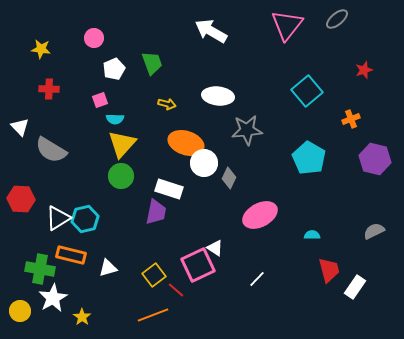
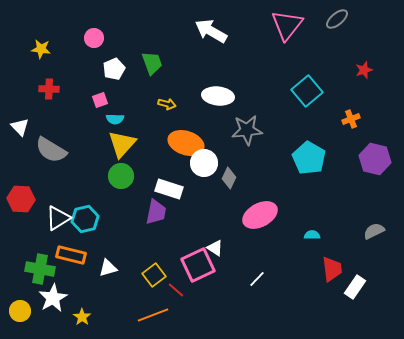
red trapezoid at (329, 270): moved 3 px right, 1 px up; rotated 8 degrees clockwise
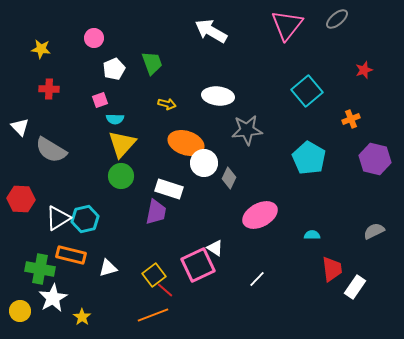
red line at (176, 290): moved 11 px left
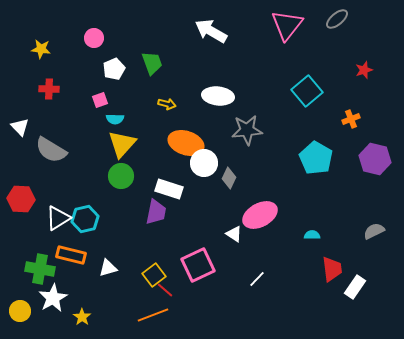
cyan pentagon at (309, 158): moved 7 px right
white triangle at (215, 248): moved 19 px right, 14 px up
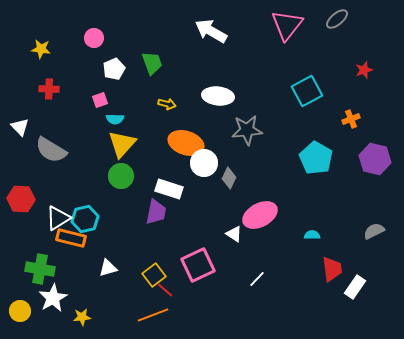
cyan square at (307, 91): rotated 12 degrees clockwise
orange rectangle at (71, 255): moved 17 px up
yellow star at (82, 317): rotated 30 degrees clockwise
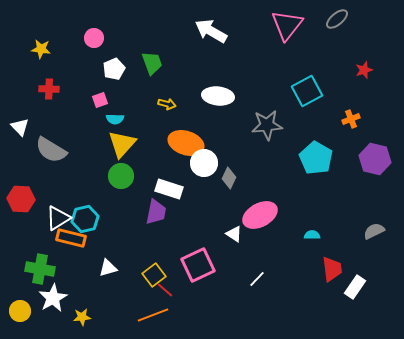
gray star at (247, 130): moved 20 px right, 5 px up
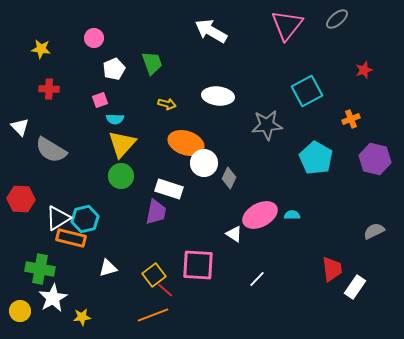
cyan semicircle at (312, 235): moved 20 px left, 20 px up
pink square at (198, 265): rotated 28 degrees clockwise
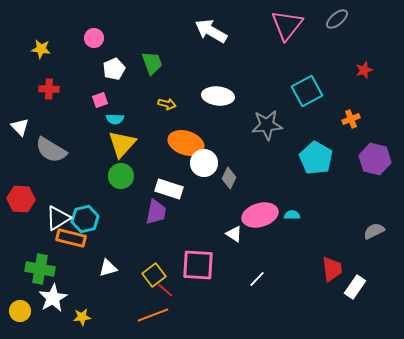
pink ellipse at (260, 215): rotated 12 degrees clockwise
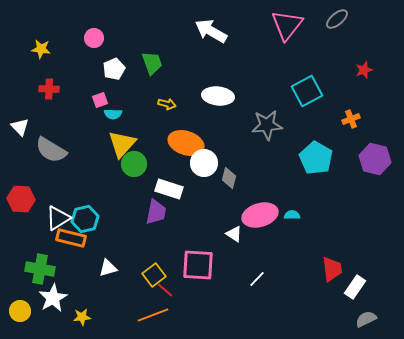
cyan semicircle at (115, 119): moved 2 px left, 5 px up
green circle at (121, 176): moved 13 px right, 12 px up
gray diamond at (229, 178): rotated 10 degrees counterclockwise
gray semicircle at (374, 231): moved 8 px left, 88 px down
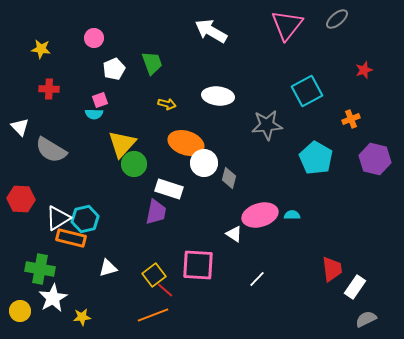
cyan semicircle at (113, 114): moved 19 px left
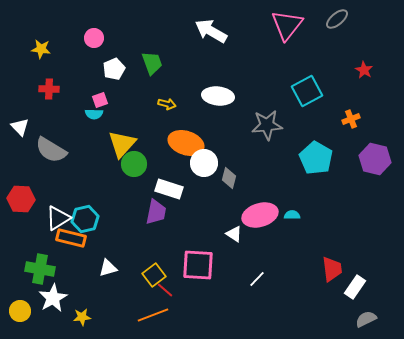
red star at (364, 70): rotated 24 degrees counterclockwise
